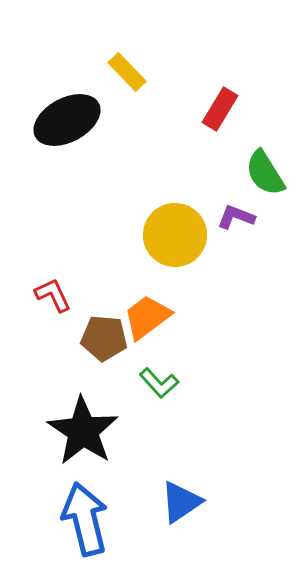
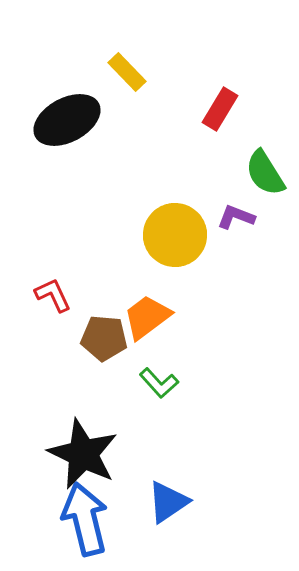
black star: moved 23 px down; rotated 8 degrees counterclockwise
blue triangle: moved 13 px left
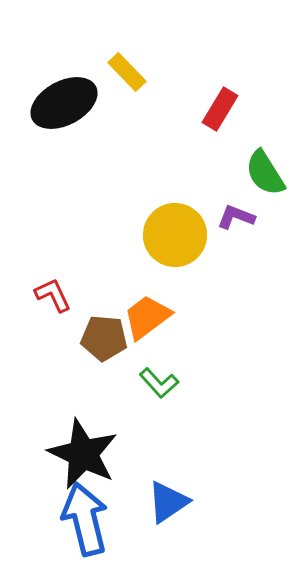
black ellipse: moved 3 px left, 17 px up
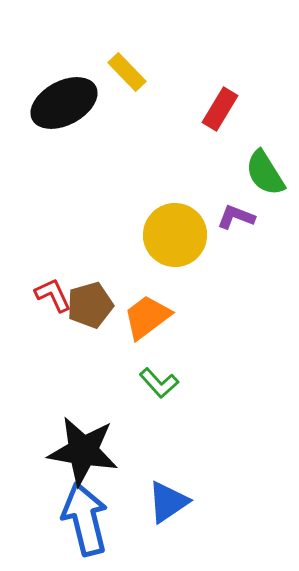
brown pentagon: moved 14 px left, 33 px up; rotated 21 degrees counterclockwise
black star: moved 3 px up; rotated 16 degrees counterclockwise
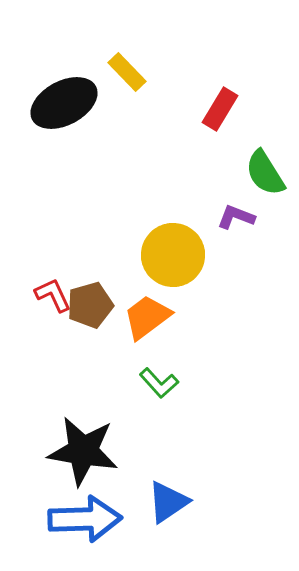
yellow circle: moved 2 px left, 20 px down
blue arrow: rotated 102 degrees clockwise
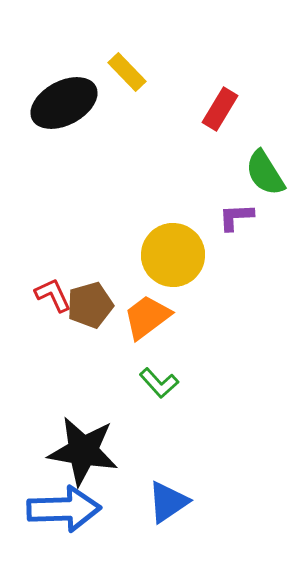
purple L-shape: rotated 24 degrees counterclockwise
blue arrow: moved 21 px left, 10 px up
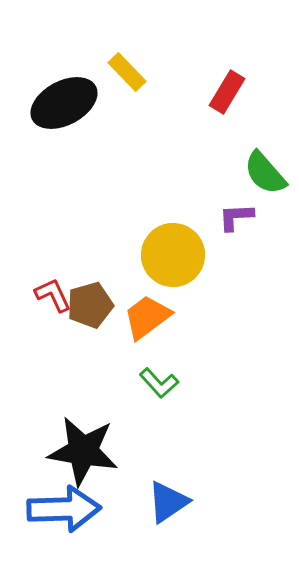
red rectangle: moved 7 px right, 17 px up
green semicircle: rotated 9 degrees counterclockwise
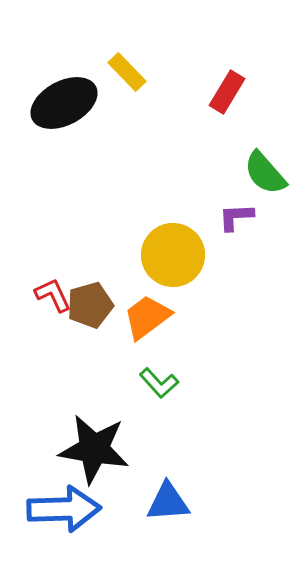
black star: moved 11 px right, 2 px up
blue triangle: rotated 30 degrees clockwise
